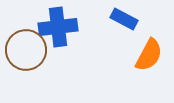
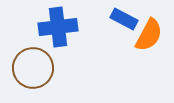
brown circle: moved 7 px right, 18 px down
orange semicircle: moved 20 px up
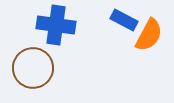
blue rectangle: moved 1 px down
blue cross: moved 2 px left, 2 px up; rotated 15 degrees clockwise
